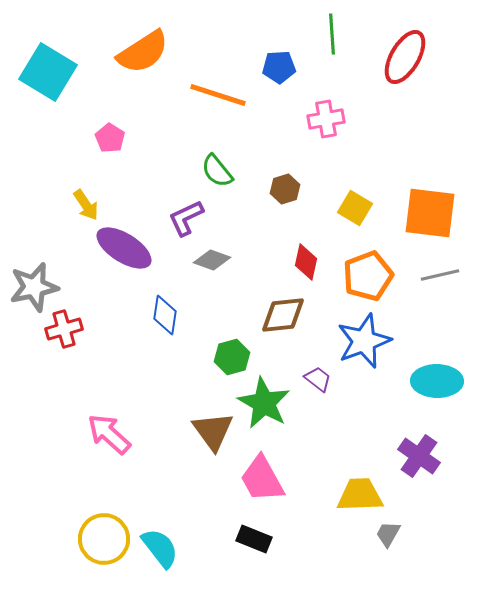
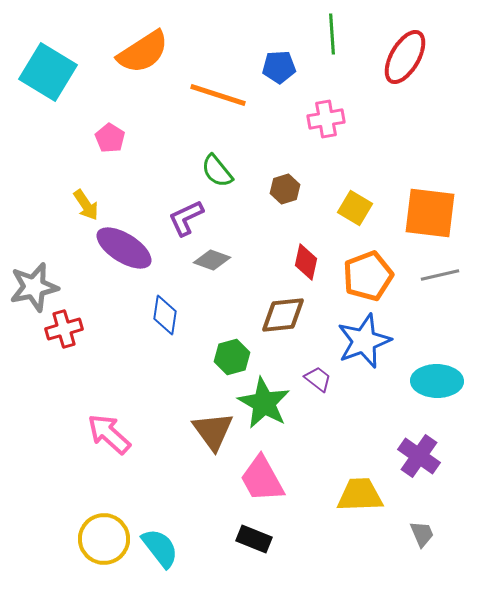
gray trapezoid: moved 34 px right; rotated 128 degrees clockwise
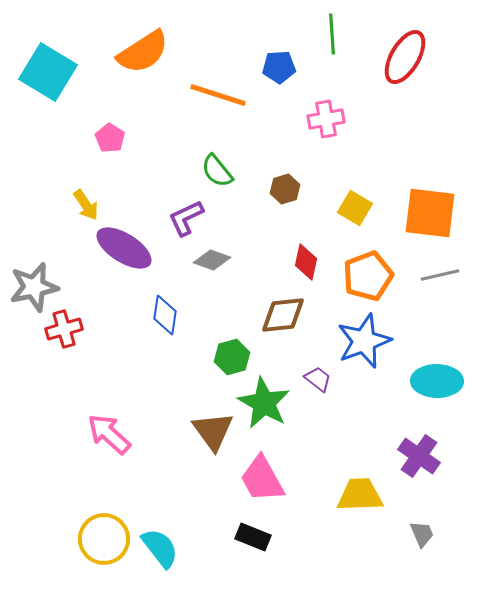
black rectangle: moved 1 px left, 2 px up
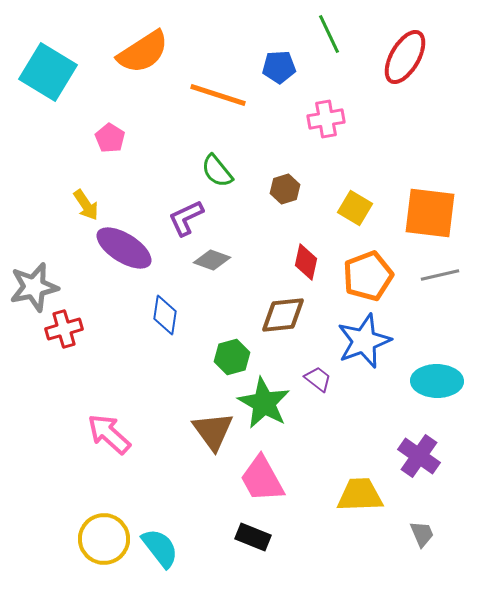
green line: moved 3 px left; rotated 21 degrees counterclockwise
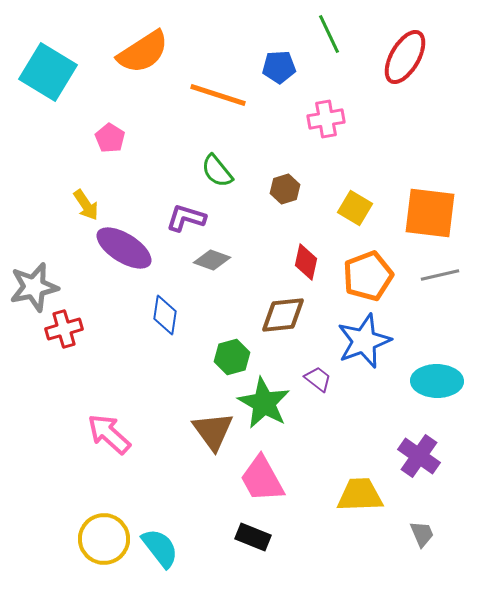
purple L-shape: rotated 42 degrees clockwise
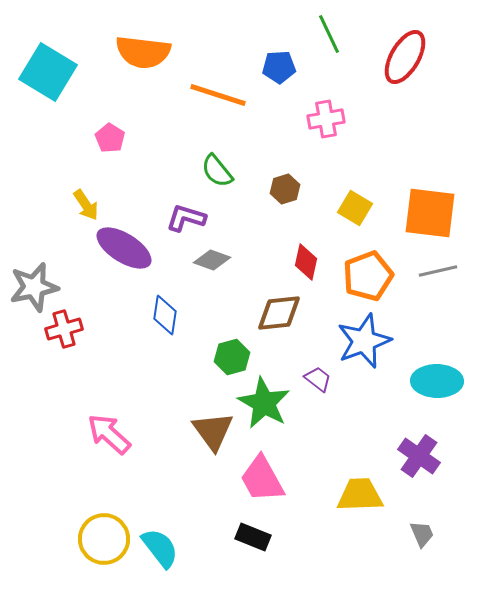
orange semicircle: rotated 40 degrees clockwise
gray line: moved 2 px left, 4 px up
brown diamond: moved 4 px left, 2 px up
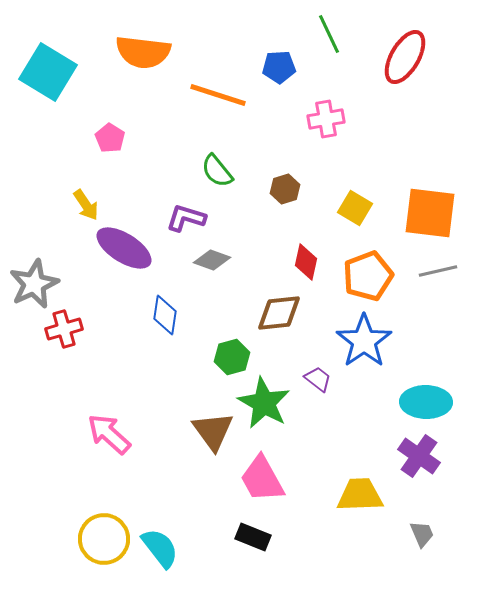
gray star: moved 3 px up; rotated 12 degrees counterclockwise
blue star: rotated 14 degrees counterclockwise
cyan ellipse: moved 11 px left, 21 px down
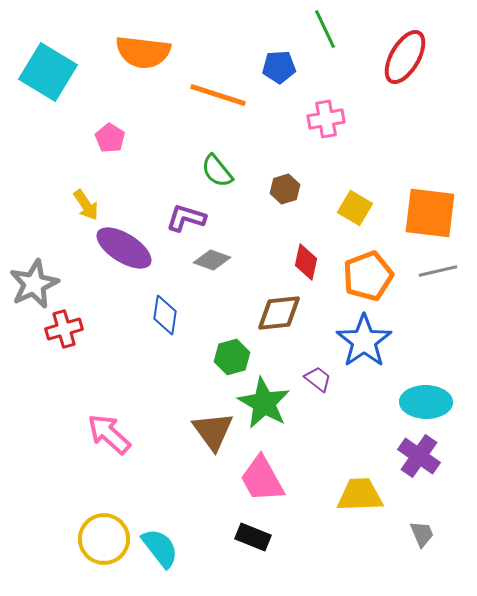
green line: moved 4 px left, 5 px up
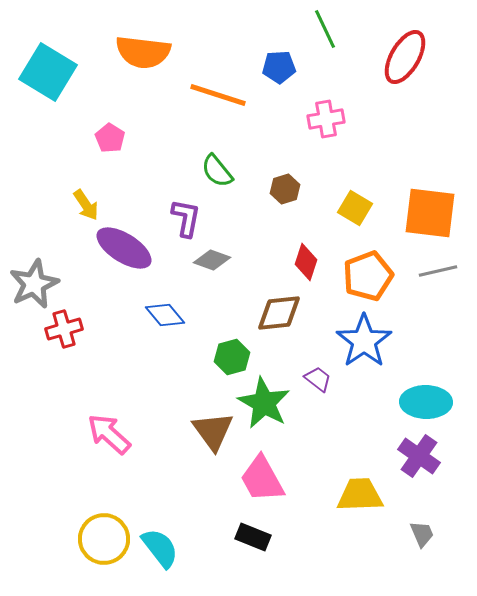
purple L-shape: rotated 84 degrees clockwise
red diamond: rotated 6 degrees clockwise
blue diamond: rotated 48 degrees counterclockwise
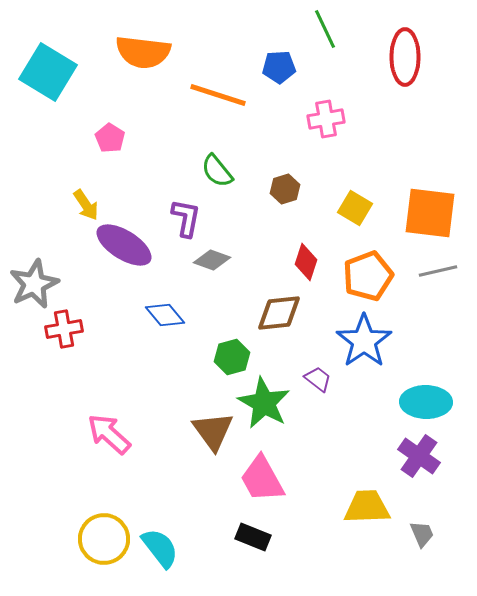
red ellipse: rotated 30 degrees counterclockwise
purple ellipse: moved 3 px up
red cross: rotated 6 degrees clockwise
yellow trapezoid: moved 7 px right, 12 px down
